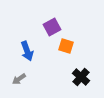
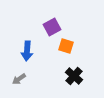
blue arrow: rotated 24 degrees clockwise
black cross: moved 7 px left, 1 px up
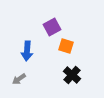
black cross: moved 2 px left, 1 px up
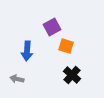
gray arrow: moved 2 px left; rotated 48 degrees clockwise
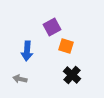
gray arrow: moved 3 px right
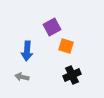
black cross: rotated 24 degrees clockwise
gray arrow: moved 2 px right, 2 px up
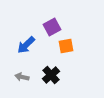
orange square: rotated 28 degrees counterclockwise
blue arrow: moved 1 px left, 6 px up; rotated 42 degrees clockwise
black cross: moved 21 px left; rotated 18 degrees counterclockwise
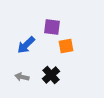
purple square: rotated 36 degrees clockwise
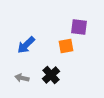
purple square: moved 27 px right
gray arrow: moved 1 px down
